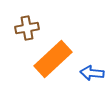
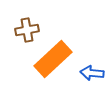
brown cross: moved 2 px down
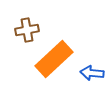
orange rectangle: moved 1 px right
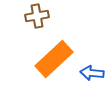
brown cross: moved 10 px right, 14 px up
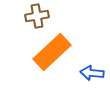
orange rectangle: moved 2 px left, 7 px up
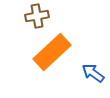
blue arrow: moved 1 px right; rotated 30 degrees clockwise
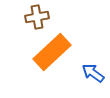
brown cross: moved 1 px down
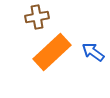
blue arrow: moved 21 px up
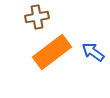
orange rectangle: rotated 6 degrees clockwise
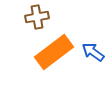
orange rectangle: moved 2 px right
